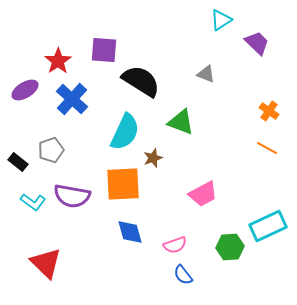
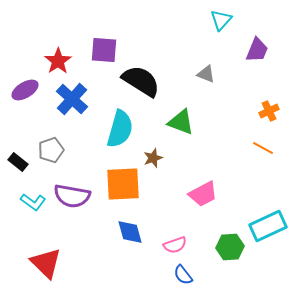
cyan triangle: rotated 15 degrees counterclockwise
purple trapezoid: moved 7 px down; rotated 68 degrees clockwise
orange cross: rotated 30 degrees clockwise
cyan semicircle: moved 5 px left, 3 px up; rotated 9 degrees counterclockwise
orange line: moved 4 px left
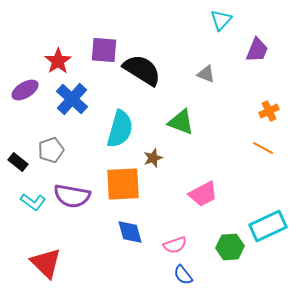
black semicircle: moved 1 px right, 11 px up
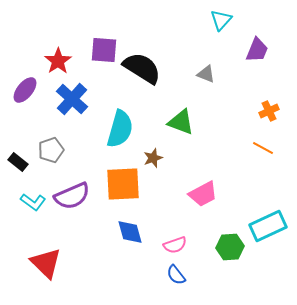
black semicircle: moved 2 px up
purple ellipse: rotated 20 degrees counterclockwise
purple semicircle: rotated 33 degrees counterclockwise
blue semicircle: moved 7 px left
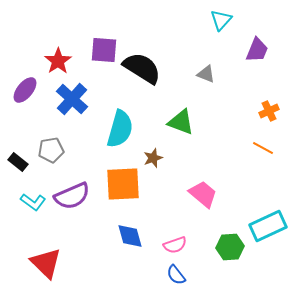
gray pentagon: rotated 10 degrees clockwise
pink trapezoid: rotated 112 degrees counterclockwise
blue diamond: moved 4 px down
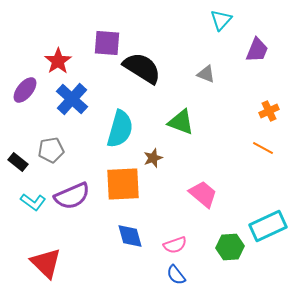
purple square: moved 3 px right, 7 px up
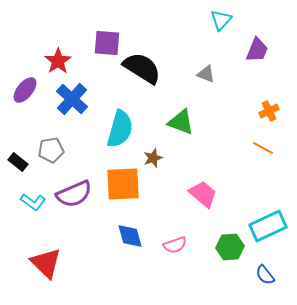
purple semicircle: moved 2 px right, 2 px up
blue semicircle: moved 89 px right
